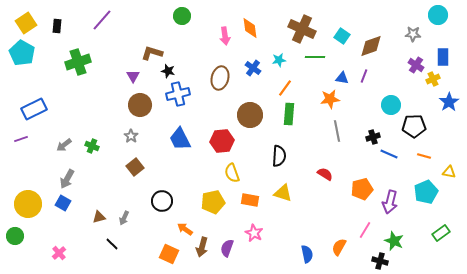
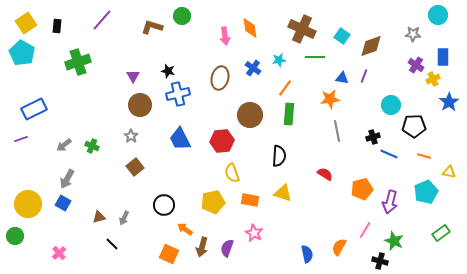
brown L-shape at (152, 53): moved 26 px up
black circle at (162, 201): moved 2 px right, 4 px down
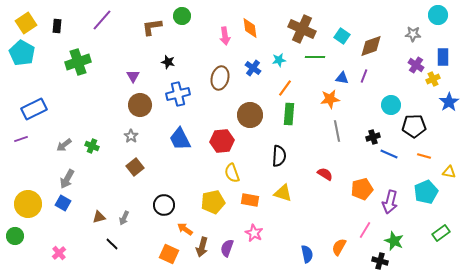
brown L-shape at (152, 27): rotated 25 degrees counterclockwise
black star at (168, 71): moved 9 px up
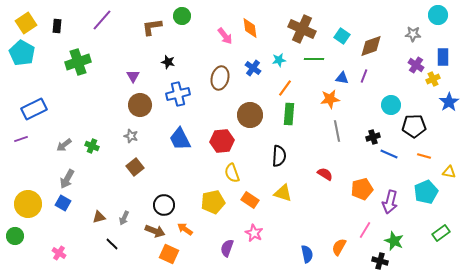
pink arrow at (225, 36): rotated 30 degrees counterclockwise
green line at (315, 57): moved 1 px left, 2 px down
gray star at (131, 136): rotated 16 degrees counterclockwise
orange rectangle at (250, 200): rotated 24 degrees clockwise
brown arrow at (202, 247): moved 47 px left, 16 px up; rotated 84 degrees counterclockwise
pink cross at (59, 253): rotated 16 degrees counterclockwise
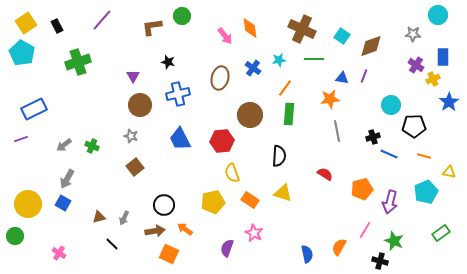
black rectangle at (57, 26): rotated 32 degrees counterclockwise
brown arrow at (155, 231): rotated 30 degrees counterclockwise
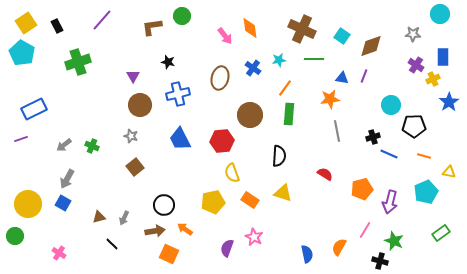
cyan circle at (438, 15): moved 2 px right, 1 px up
pink star at (254, 233): moved 4 px down
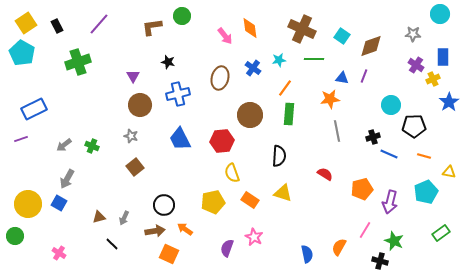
purple line at (102, 20): moved 3 px left, 4 px down
blue square at (63, 203): moved 4 px left
